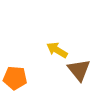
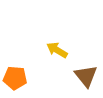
brown triangle: moved 7 px right, 6 px down
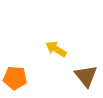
yellow arrow: moved 1 px left, 1 px up
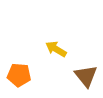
orange pentagon: moved 4 px right, 3 px up
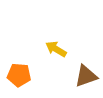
brown triangle: rotated 50 degrees clockwise
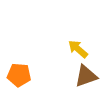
yellow arrow: moved 22 px right; rotated 10 degrees clockwise
